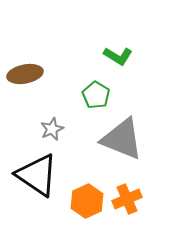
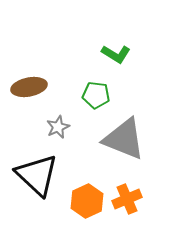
green L-shape: moved 2 px left, 2 px up
brown ellipse: moved 4 px right, 13 px down
green pentagon: rotated 24 degrees counterclockwise
gray star: moved 6 px right, 2 px up
gray triangle: moved 2 px right
black triangle: rotated 9 degrees clockwise
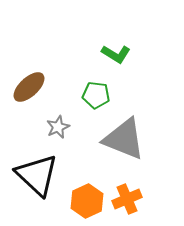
brown ellipse: rotated 32 degrees counterclockwise
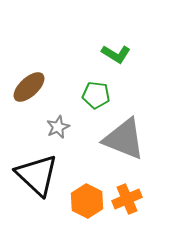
orange hexagon: rotated 8 degrees counterclockwise
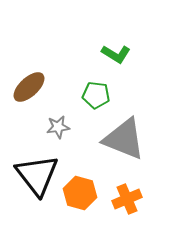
gray star: rotated 15 degrees clockwise
black triangle: rotated 9 degrees clockwise
orange hexagon: moved 7 px left, 8 px up; rotated 12 degrees counterclockwise
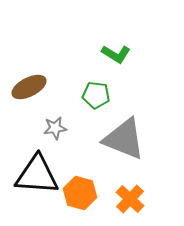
brown ellipse: rotated 16 degrees clockwise
gray star: moved 3 px left, 1 px down
black triangle: rotated 48 degrees counterclockwise
orange cross: moved 3 px right; rotated 24 degrees counterclockwise
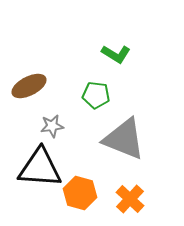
brown ellipse: moved 1 px up
gray star: moved 3 px left, 2 px up
black triangle: moved 3 px right, 7 px up
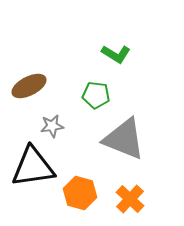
black triangle: moved 7 px left, 1 px up; rotated 12 degrees counterclockwise
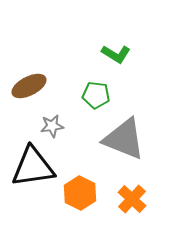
orange hexagon: rotated 12 degrees clockwise
orange cross: moved 2 px right
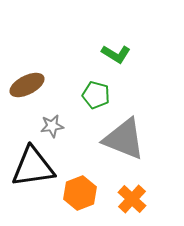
brown ellipse: moved 2 px left, 1 px up
green pentagon: rotated 8 degrees clockwise
orange hexagon: rotated 12 degrees clockwise
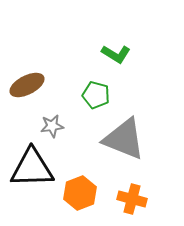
black triangle: moved 1 px left, 1 px down; rotated 6 degrees clockwise
orange cross: rotated 28 degrees counterclockwise
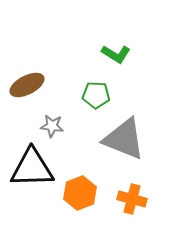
green pentagon: rotated 12 degrees counterclockwise
gray star: rotated 15 degrees clockwise
